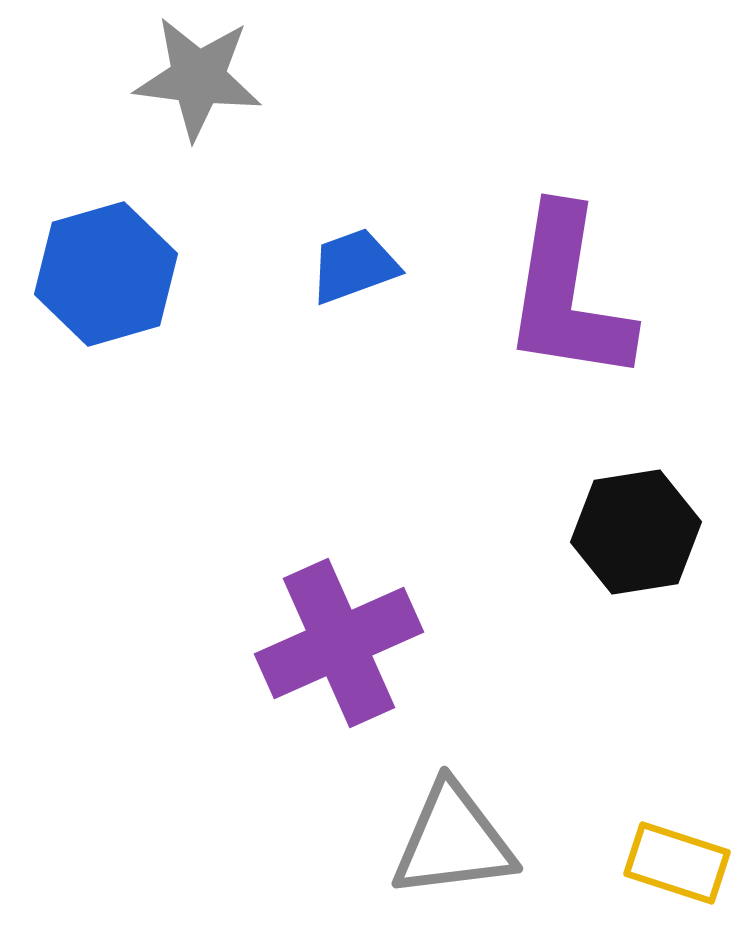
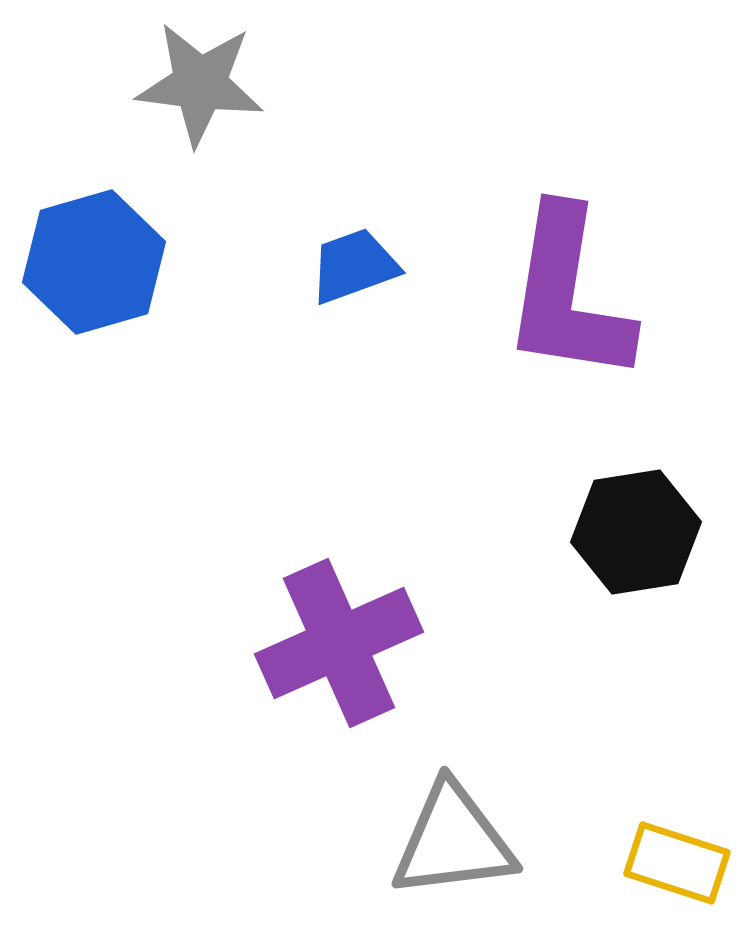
gray star: moved 2 px right, 6 px down
blue hexagon: moved 12 px left, 12 px up
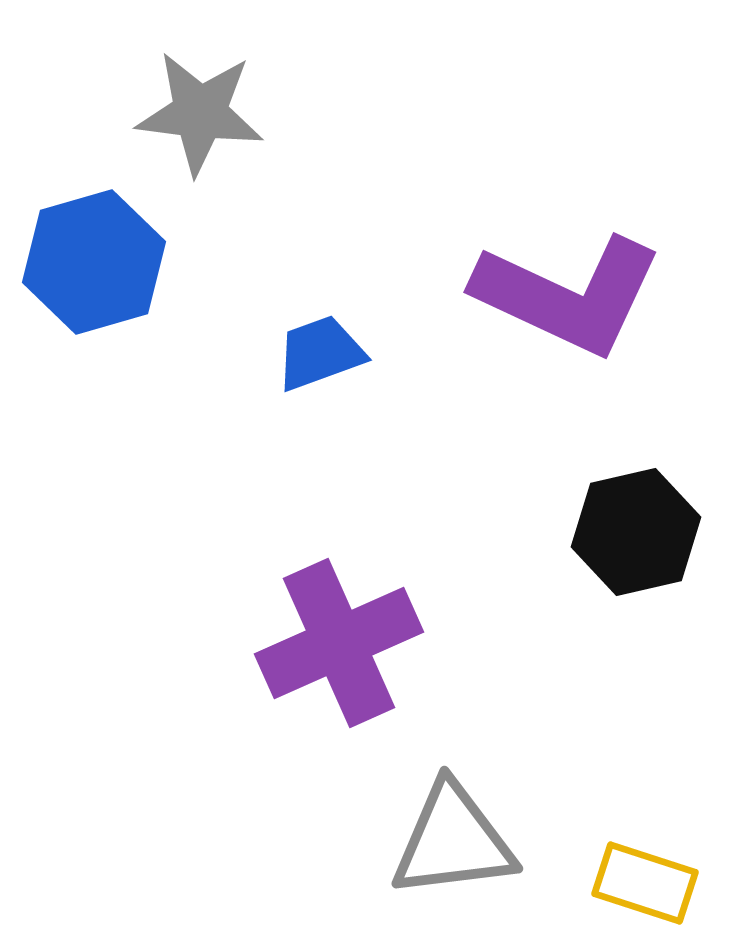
gray star: moved 29 px down
blue trapezoid: moved 34 px left, 87 px down
purple L-shape: rotated 74 degrees counterclockwise
black hexagon: rotated 4 degrees counterclockwise
yellow rectangle: moved 32 px left, 20 px down
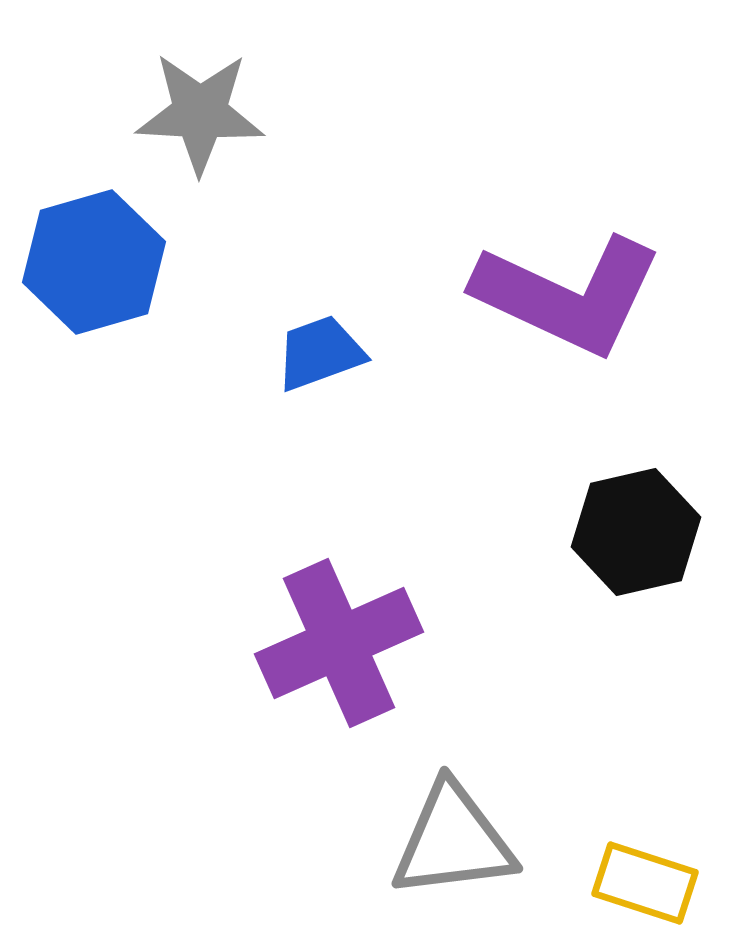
gray star: rotated 4 degrees counterclockwise
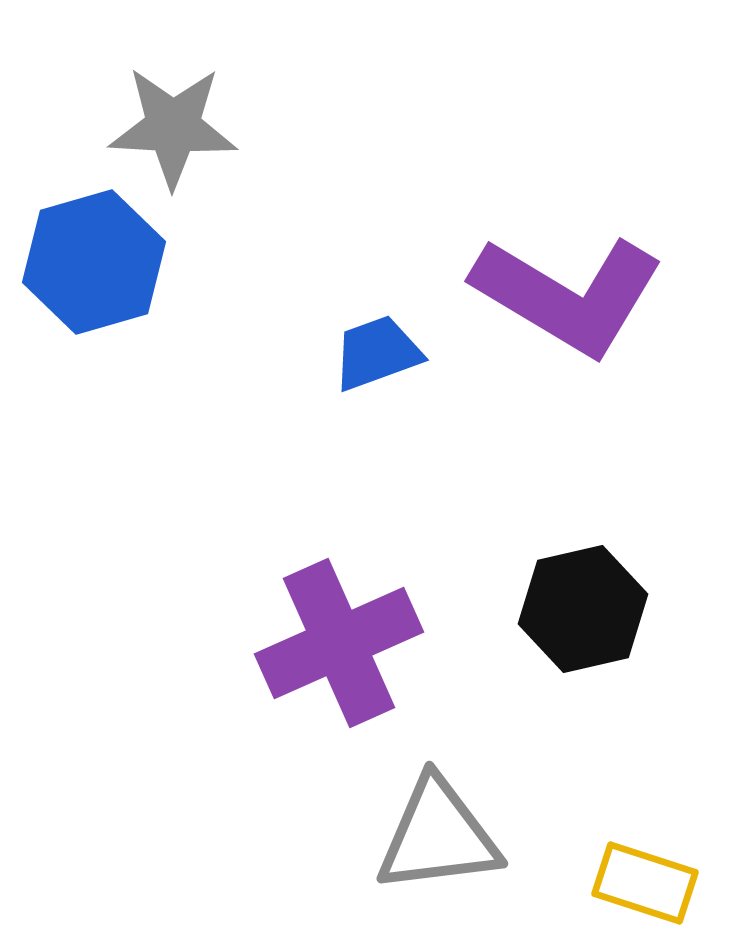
gray star: moved 27 px left, 14 px down
purple L-shape: rotated 6 degrees clockwise
blue trapezoid: moved 57 px right
black hexagon: moved 53 px left, 77 px down
gray triangle: moved 15 px left, 5 px up
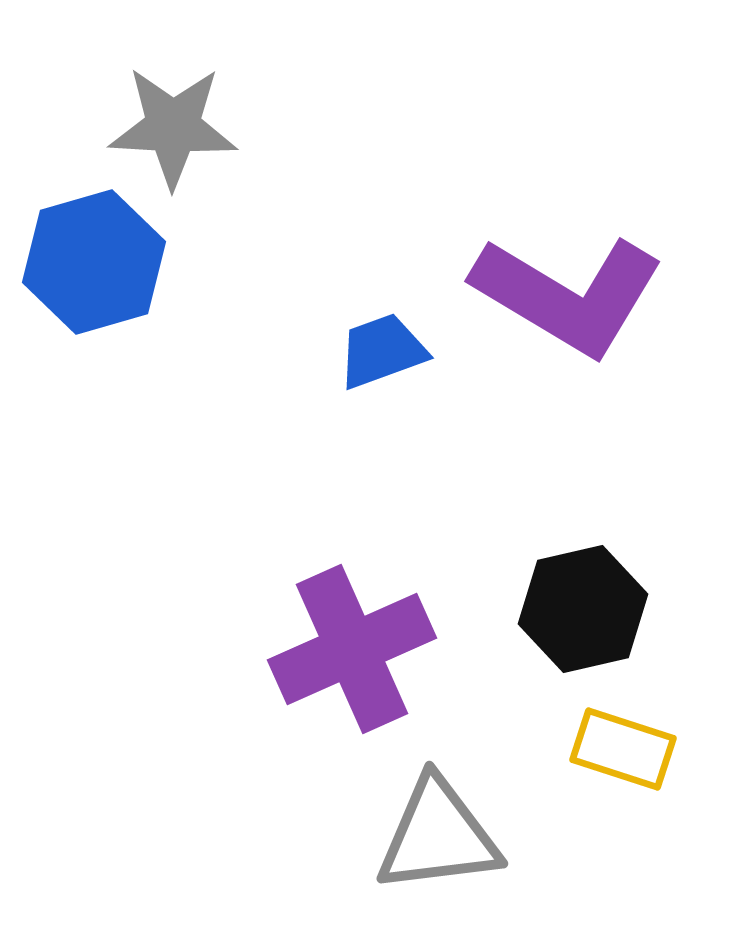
blue trapezoid: moved 5 px right, 2 px up
purple cross: moved 13 px right, 6 px down
yellow rectangle: moved 22 px left, 134 px up
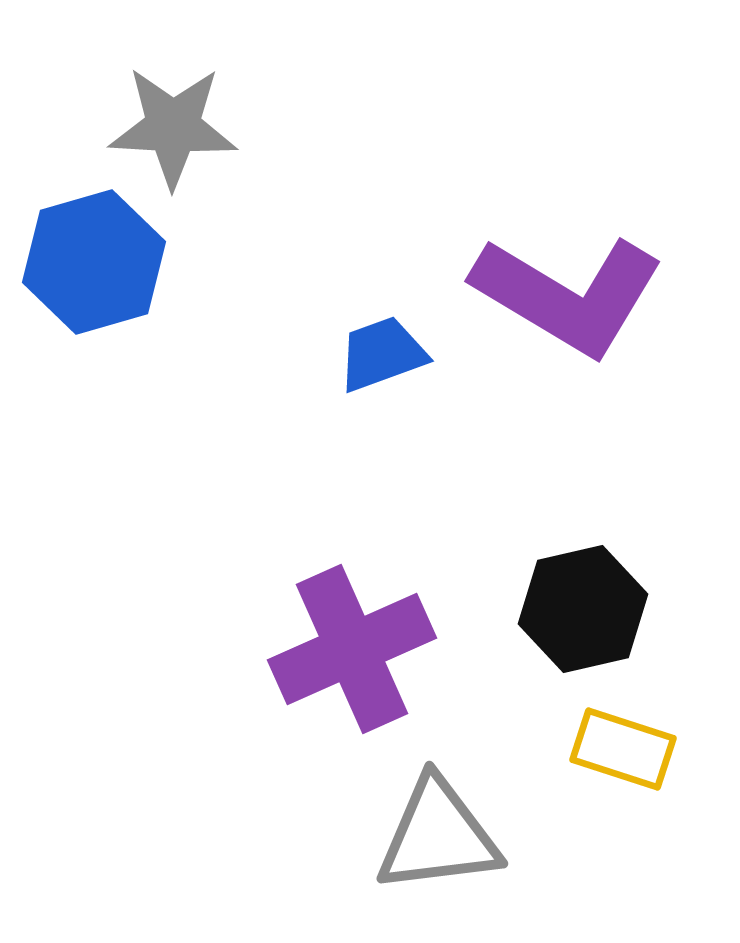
blue trapezoid: moved 3 px down
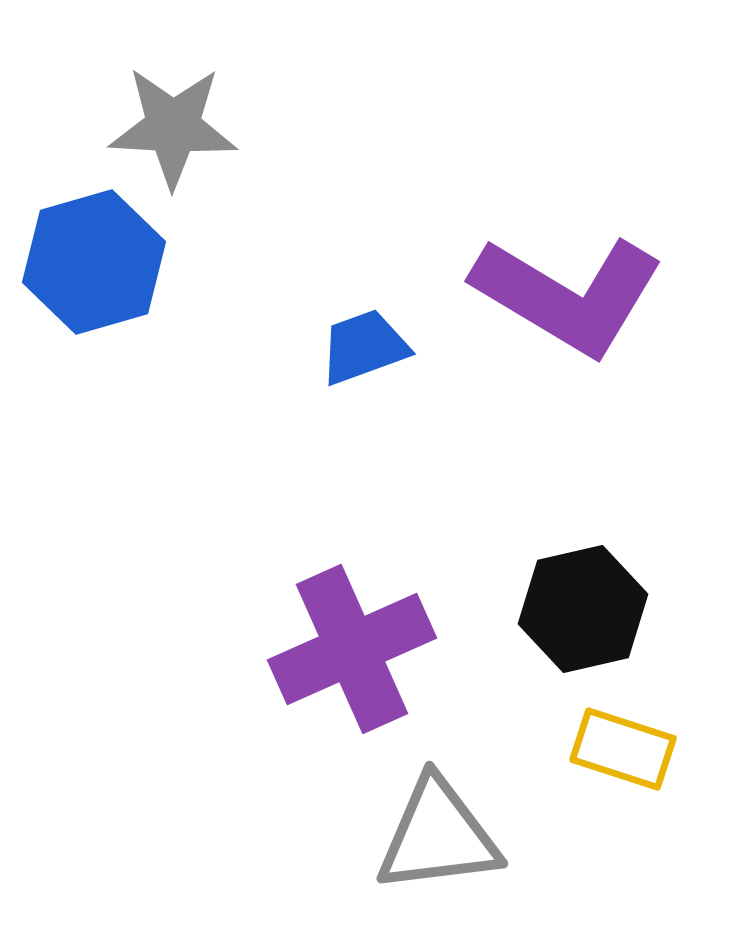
blue trapezoid: moved 18 px left, 7 px up
